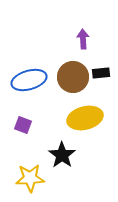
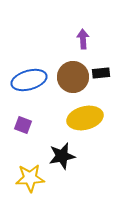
black star: moved 1 px down; rotated 24 degrees clockwise
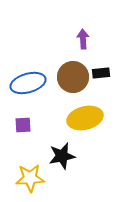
blue ellipse: moved 1 px left, 3 px down
purple square: rotated 24 degrees counterclockwise
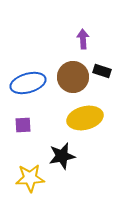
black rectangle: moved 1 px right, 2 px up; rotated 24 degrees clockwise
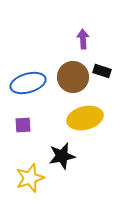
yellow star: rotated 16 degrees counterclockwise
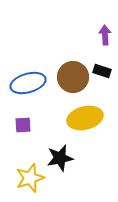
purple arrow: moved 22 px right, 4 px up
black star: moved 2 px left, 2 px down
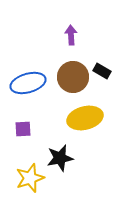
purple arrow: moved 34 px left
black rectangle: rotated 12 degrees clockwise
purple square: moved 4 px down
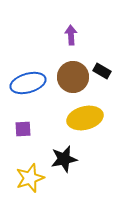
black star: moved 4 px right, 1 px down
